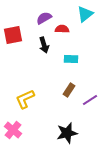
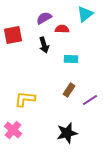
yellow L-shape: rotated 30 degrees clockwise
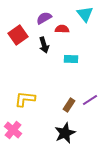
cyan triangle: rotated 30 degrees counterclockwise
red square: moved 5 px right; rotated 24 degrees counterclockwise
brown rectangle: moved 15 px down
black star: moved 2 px left; rotated 10 degrees counterclockwise
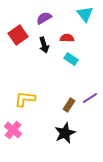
red semicircle: moved 5 px right, 9 px down
cyan rectangle: rotated 32 degrees clockwise
purple line: moved 2 px up
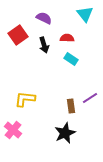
purple semicircle: rotated 56 degrees clockwise
brown rectangle: moved 2 px right, 1 px down; rotated 40 degrees counterclockwise
